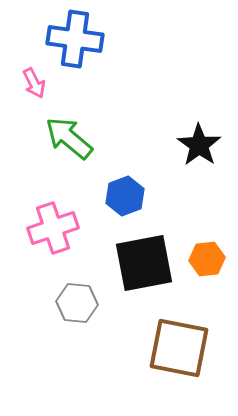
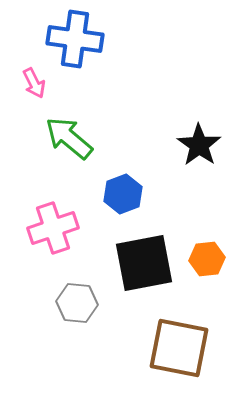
blue hexagon: moved 2 px left, 2 px up
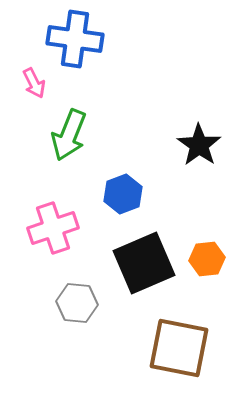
green arrow: moved 3 px up; rotated 108 degrees counterclockwise
black square: rotated 12 degrees counterclockwise
